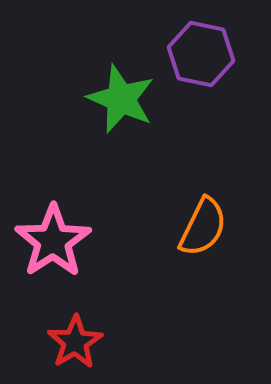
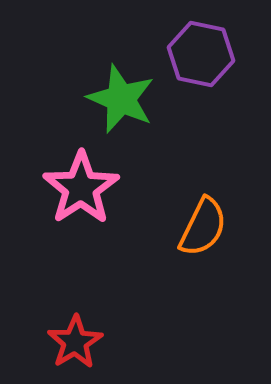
pink star: moved 28 px right, 53 px up
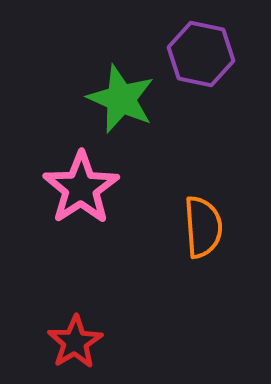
orange semicircle: rotated 30 degrees counterclockwise
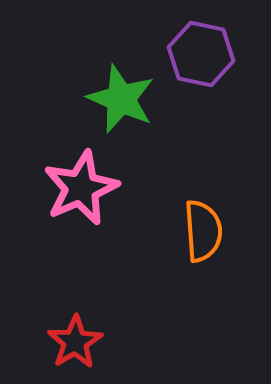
pink star: rotated 10 degrees clockwise
orange semicircle: moved 4 px down
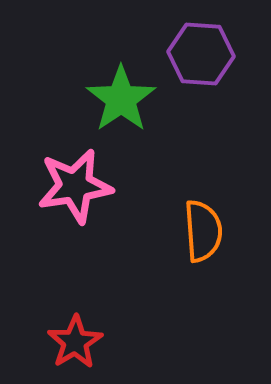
purple hexagon: rotated 8 degrees counterclockwise
green star: rotated 14 degrees clockwise
pink star: moved 6 px left, 2 px up; rotated 14 degrees clockwise
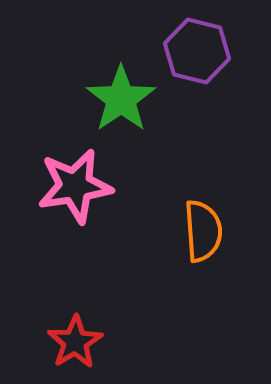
purple hexagon: moved 4 px left, 3 px up; rotated 10 degrees clockwise
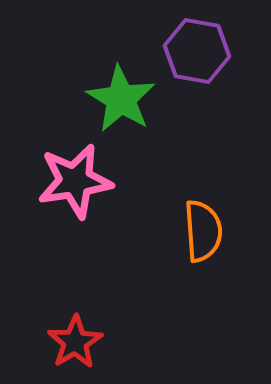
purple hexagon: rotated 4 degrees counterclockwise
green star: rotated 6 degrees counterclockwise
pink star: moved 5 px up
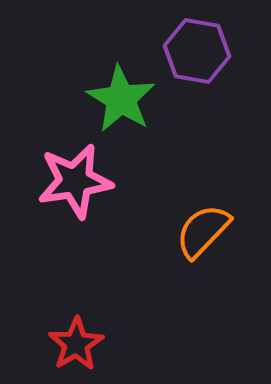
orange semicircle: rotated 132 degrees counterclockwise
red star: moved 1 px right, 2 px down
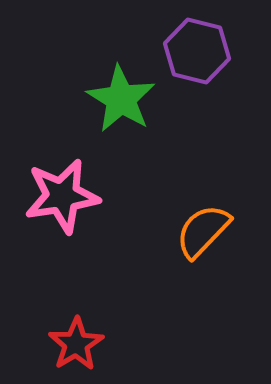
purple hexagon: rotated 4 degrees clockwise
pink star: moved 13 px left, 15 px down
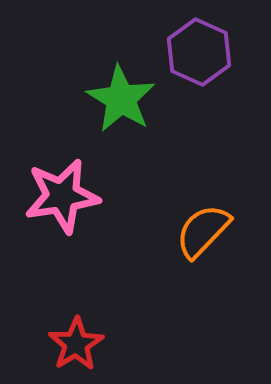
purple hexagon: moved 2 px right, 1 px down; rotated 10 degrees clockwise
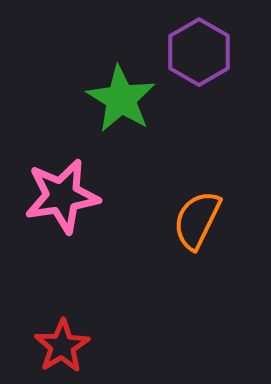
purple hexagon: rotated 6 degrees clockwise
orange semicircle: moved 6 px left, 11 px up; rotated 18 degrees counterclockwise
red star: moved 14 px left, 2 px down
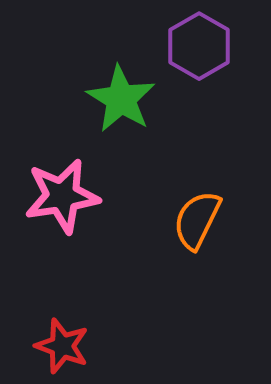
purple hexagon: moved 6 px up
red star: rotated 20 degrees counterclockwise
